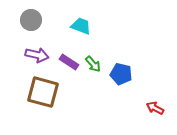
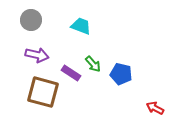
purple rectangle: moved 2 px right, 11 px down
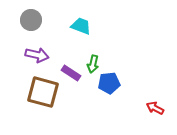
green arrow: rotated 54 degrees clockwise
blue pentagon: moved 12 px left, 9 px down; rotated 20 degrees counterclockwise
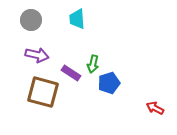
cyan trapezoid: moved 4 px left, 7 px up; rotated 115 degrees counterclockwise
blue pentagon: rotated 10 degrees counterclockwise
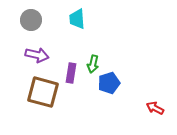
purple rectangle: rotated 66 degrees clockwise
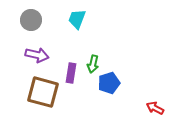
cyan trapezoid: rotated 25 degrees clockwise
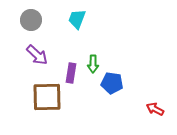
purple arrow: rotated 30 degrees clockwise
green arrow: rotated 12 degrees counterclockwise
blue pentagon: moved 3 px right; rotated 25 degrees clockwise
brown square: moved 4 px right, 5 px down; rotated 16 degrees counterclockwise
red arrow: moved 1 px down
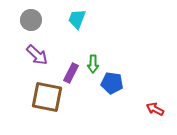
purple rectangle: rotated 18 degrees clockwise
brown square: rotated 12 degrees clockwise
